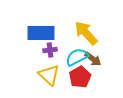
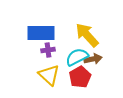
yellow arrow: moved 1 px right, 2 px down
purple cross: moved 2 px left
brown arrow: rotated 48 degrees counterclockwise
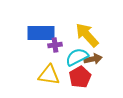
purple cross: moved 7 px right, 5 px up
yellow triangle: rotated 35 degrees counterclockwise
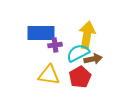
yellow arrow: rotated 52 degrees clockwise
cyan semicircle: moved 1 px right, 4 px up
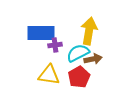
yellow arrow: moved 2 px right, 4 px up
red pentagon: moved 1 px left
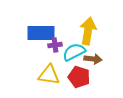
yellow arrow: moved 1 px left
cyan semicircle: moved 4 px left, 1 px up
brown arrow: rotated 18 degrees clockwise
red pentagon: rotated 25 degrees counterclockwise
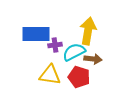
blue rectangle: moved 5 px left, 1 px down
yellow triangle: moved 1 px right
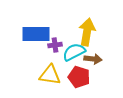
yellow arrow: moved 1 px left, 1 px down
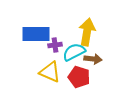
yellow triangle: moved 3 px up; rotated 15 degrees clockwise
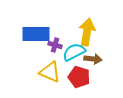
purple cross: rotated 24 degrees clockwise
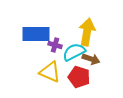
brown arrow: moved 2 px left; rotated 12 degrees clockwise
